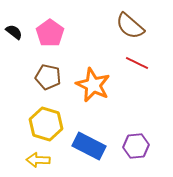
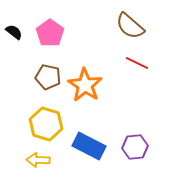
orange star: moved 8 px left; rotated 8 degrees clockwise
purple hexagon: moved 1 px left, 1 px down
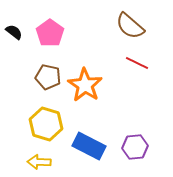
yellow arrow: moved 1 px right, 2 px down
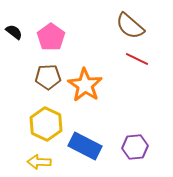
pink pentagon: moved 1 px right, 4 px down
red line: moved 4 px up
brown pentagon: rotated 15 degrees counterclockwise
yellow hexagon: rotated 8 degrees clockwise
blue rectangle: moved 4 px left
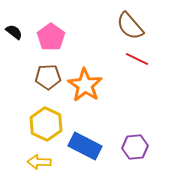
brown semicircle: rotated 8 degrees clockwise
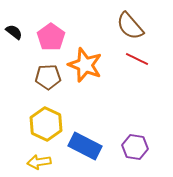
orange star: moved 20 px up; rotated 12 degrees counterclockwise
purple hexagon: rotated 15 degrees clockwise
yellow arrow: rotated 10 degrees counterclockwise
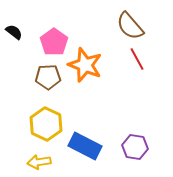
pink pentagon: moved 3 px right, 5 px down
red line: rotated 35 degrees clockwise
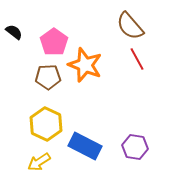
yellow arrow: rotated 25 degrees counterclockwise
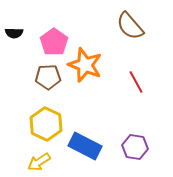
black semicircle: moved 1 px down; rotated 144 degrees clockwise
red line: moved 1 px left, 23 px down
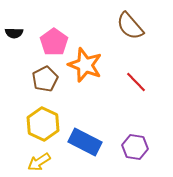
brown pentagon: moved 3 px left, 2 px down; rotated 25 degrees counterclockwise
red line: rotated 15 degrees counterclockwise
yellow hexagon: moved 3 px left
blue rectangle: moved 4 px up
